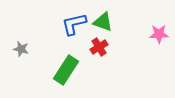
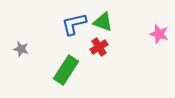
pink star: rotated 18 degrees clockwise
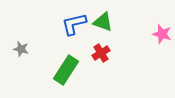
pink star: moved 3 px right
red cross: moved 2 px right, 6 px down
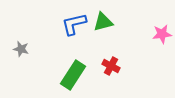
green triangle: rotated 35 degrees counterclockwise
pink star: rotated 24 degrees counterclockwise
red cross: moved 10 px right, 13 px down; rotated 30 degrees counterclockwise
green rectangle: moved 7 px right, 5 px down
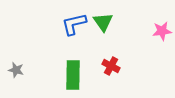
green triangle: rotated 50 degrees counterclockwise
pink star: moved 3 px up
gray star: moved 5 px left, 21 px down
green rectangle: rotated 32 degrees counterclockwise
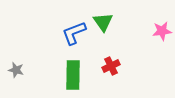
blue L-shape: moved 9 px down; rotated 8 degrees counterclockwise
red cross: rotated 36 degrees clockwise
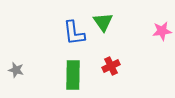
blue L-shape: rotated 76 degrees counterclockwise
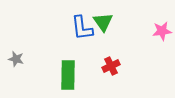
blue L-shape: moved 8 px right, 5 px up
gray star: moved 11 px up
green rectangle: moved 5 px left
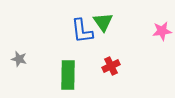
blue L-shape: moved 3 px down
gray star: moved 3 px right
